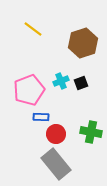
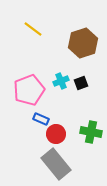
blue rectangle: moved 2 px down; rotated 21 degrees clockwise
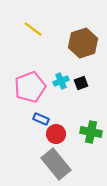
pink pentagon: moved 1 px right, 3 px up
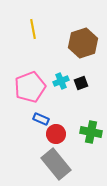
yellow line: rotated 42 degrees clockwise
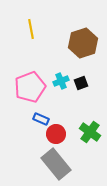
yellow line: moved 2 px left
green cross: moved 1 px left; rotated 25 degrees clockwise
